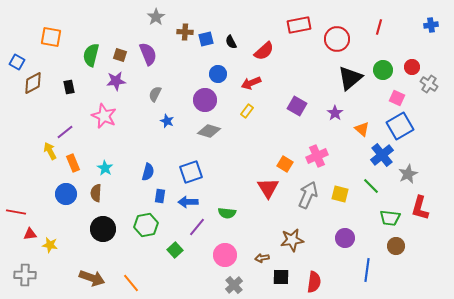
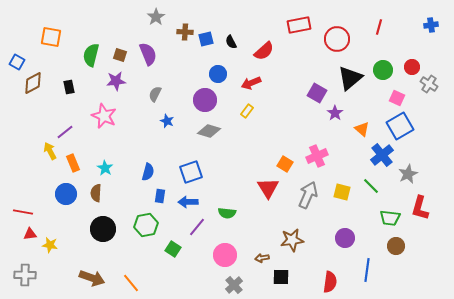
purple square at (297, 106): moved 20 px right, 13 px up
yellow square at (340, 194): moved 2 px right, 2 px up
red line at (16, 212): moved 7 px right
green square at (175, 250): moved 2 px left, 1 px up; rotated 14 degrees counterclockwise
red semicircle at (314, 282): moved 16 px right
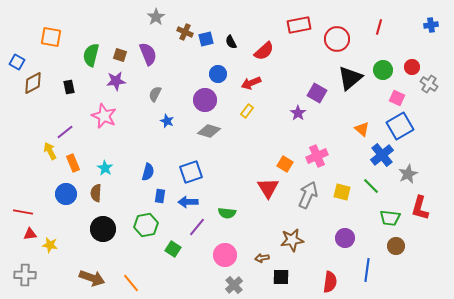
brown cross at (185, 32): rotated 21 degrees clockwise
purple star at (335, 113): moved 37 px left
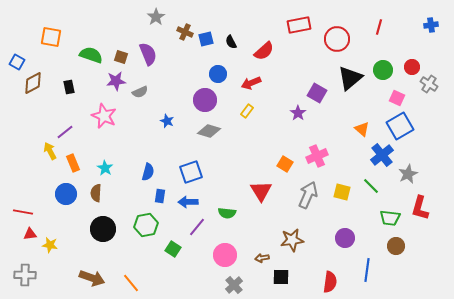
green semicircle at (91, 55): rotated 95 degrees clockwise
brown square at (120, 55): moved 1 px right, 2 px down
gray semicircle at (155, 94): moved 15 px left, 2 px up; rotated 140 degrees counterclockwise
red triangle at (268, 188): moved 7 px left, 3 px down
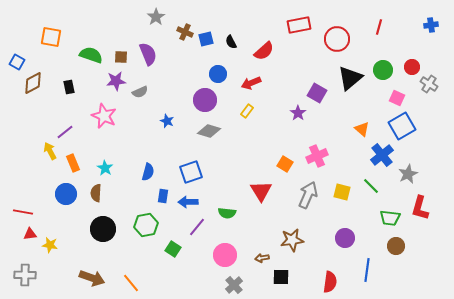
brown square at (121, 57): rotated 16 degrees counterclockwise
blue square at (400, 126): moved 2 px right
blue rectangle at (160, 196): moved 3 px right
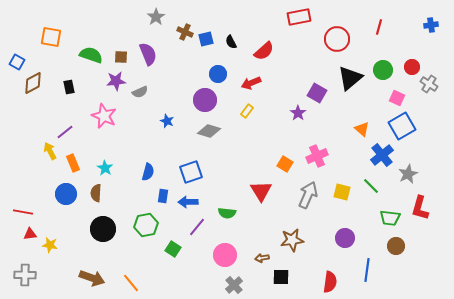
red rectangle at (299, 25): moved 8 px up
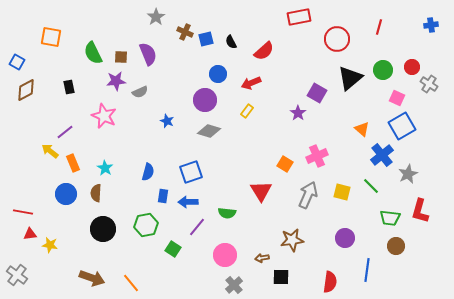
green semicircle at (91, 55): moved 2 px right, 2 px up; rotated 135 degrees counterclockwise
brown diamond at (33, 83): moved 7 px left, 7 px down
yellow arrow at (50, 151): rotated 24 degrees counterclockwise
red L-shape at (420, 208): moved 3 px down
gray cross at (25, 275): moved 8 px left; rotated 35 degrees clockwise
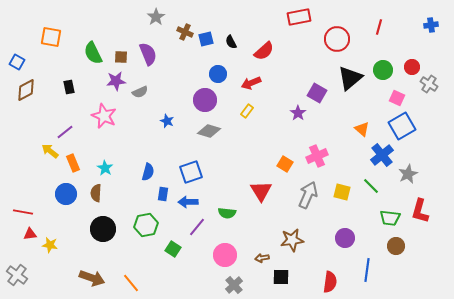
blue rectangle at (163, 196): moved 2 px up
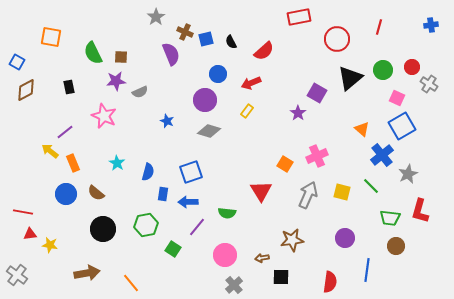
purple semicircle at (148, 54): moved 23 px right
cyan star at (105, 168): moved 12 px right, 5 px up
brown semicircle at (96, 193): rotated 54 degrees counterclockwise
brown arrow at (92, 278): moved 5 px left, 5 px up; rotated 30 degrees counterclockwise
